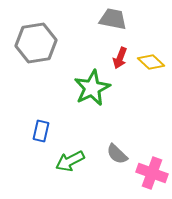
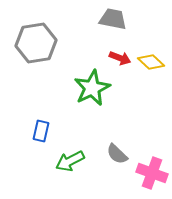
red arrow: rotated 90 degrees counterclockwise
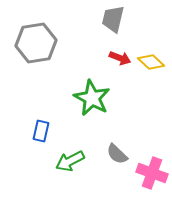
gray trapezoid: rotated 88 degrees counterclockwise
green star: moved 10 px down; rotated 18 degrees counterclockwise
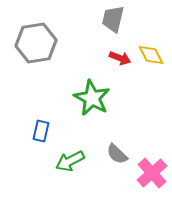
yellow diamond: moved 7 px up; rotated 20 degrees clockwise
pink cross: rotated 28 degrees clockwise
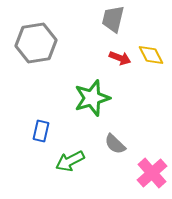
green star: rotated 27 degrees clockwise
gray semicircle: moved 2 px left, 10 px up
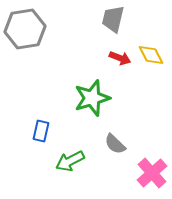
gray hexagon: moved 11 px left, 14 px up
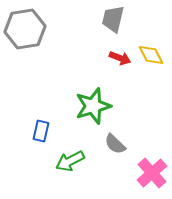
green star: moved 1 px right, 8 px down
